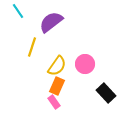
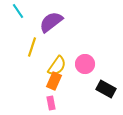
orange rectangle: moved 3 px left, 5 px up
black rectangle: moved 4 px up; rotated 18 degrees counterclockwise
pink rectangle: moved 3 px left, 1 px down; rotated 24 degrees clockwise
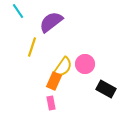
yellow semicircle: moved 6 px right, 1 px down
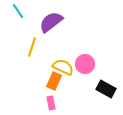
yellow semicircle: rotated 100 degrees counterclockwise
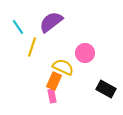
cyan line: moved 16 px down
pink circle: moved 11 px up
pink rectangle: moved 1 px right, 7 px up
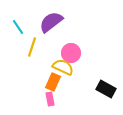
pink circle: moved 14 px left
orange rectangle: moved 1 px left, 1 px down
pink rectangle: moved 2 px left, 3 px down
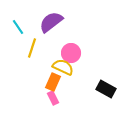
yellow line: moved 1 px down
pink rectangle: moved 3 px right, 1 px up; rotated 16 degrees counterclockwise
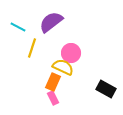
cyan line: rotated 28 degrees counterclockwise
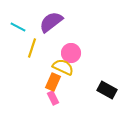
black rectangle: moved 1 px right, 1 px down
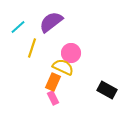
cyan line: rotated 70 degrees counterclockwise
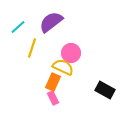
black rectangle: moved 2 px left
